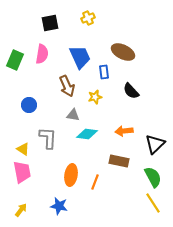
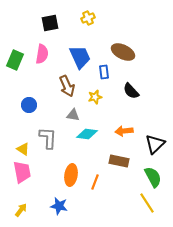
yellow line: moved 6 px left
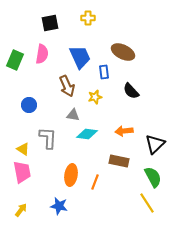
yellow cross: rotated 24 degrees clockwise
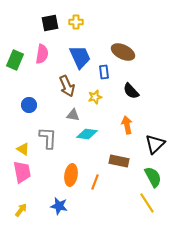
yellow cross: moved 12 px left, 4 px down
orange arrow: moved 3 px right, 6 px up; rotated 84 degrees clockwise
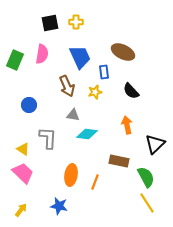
yellow star: moved 5 px up
pink trapezoid: moved 1 px right, 1 px down; rotated 35 degrees counterclockwise
green semicircle: moved 7 px left
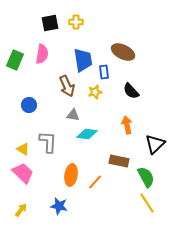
blue trapezoid: moved 3 px right, 3 px down; rotated 15 degrees clockwise
gray L-shape: moved 4 px down
orange line: rotated 21 degrees clockwise
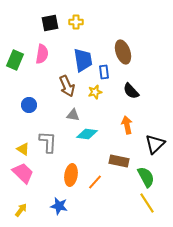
brown ellipse: rotated 45 degrees clockwise
